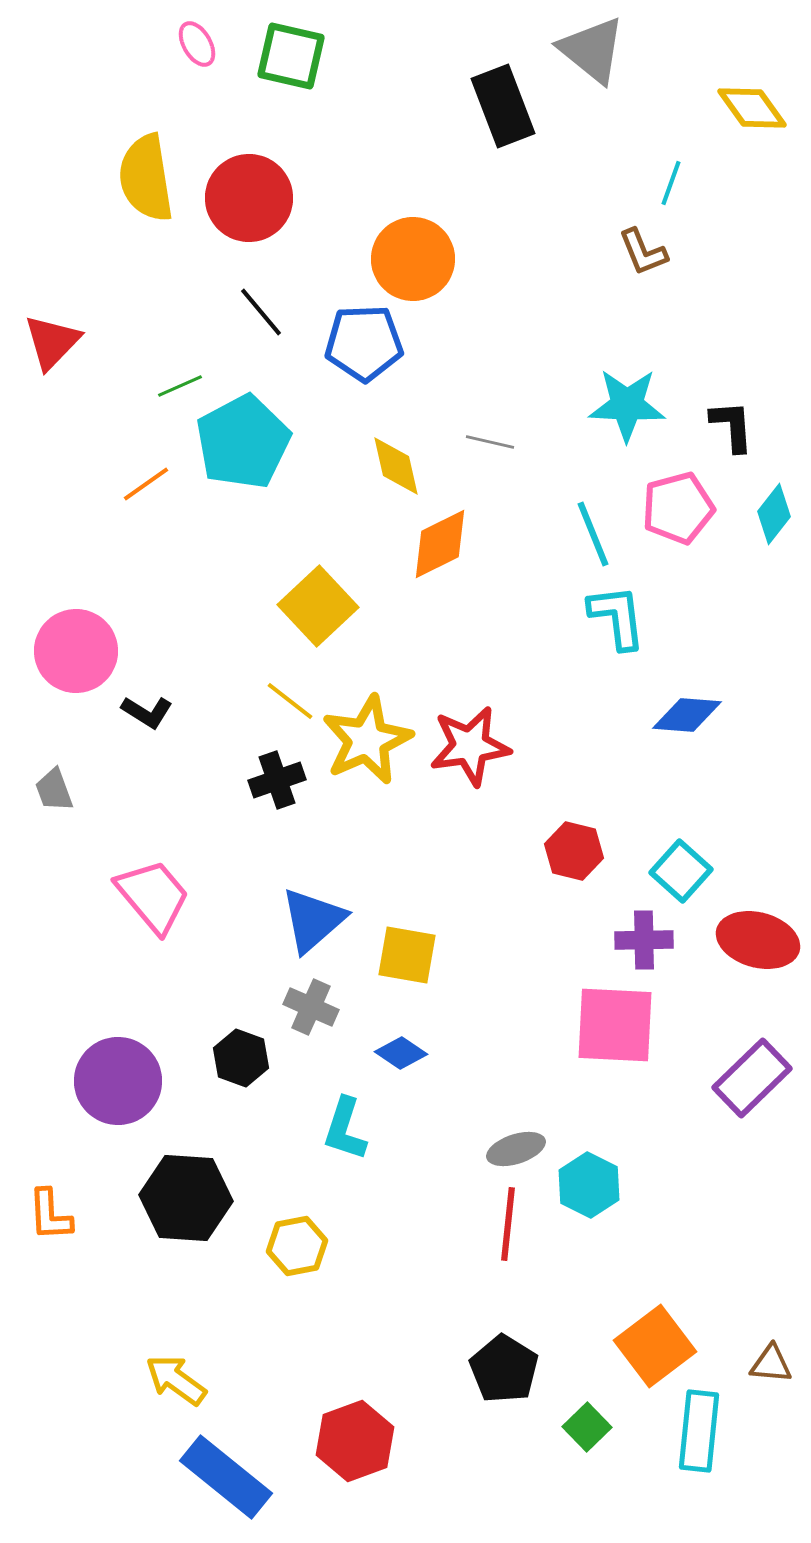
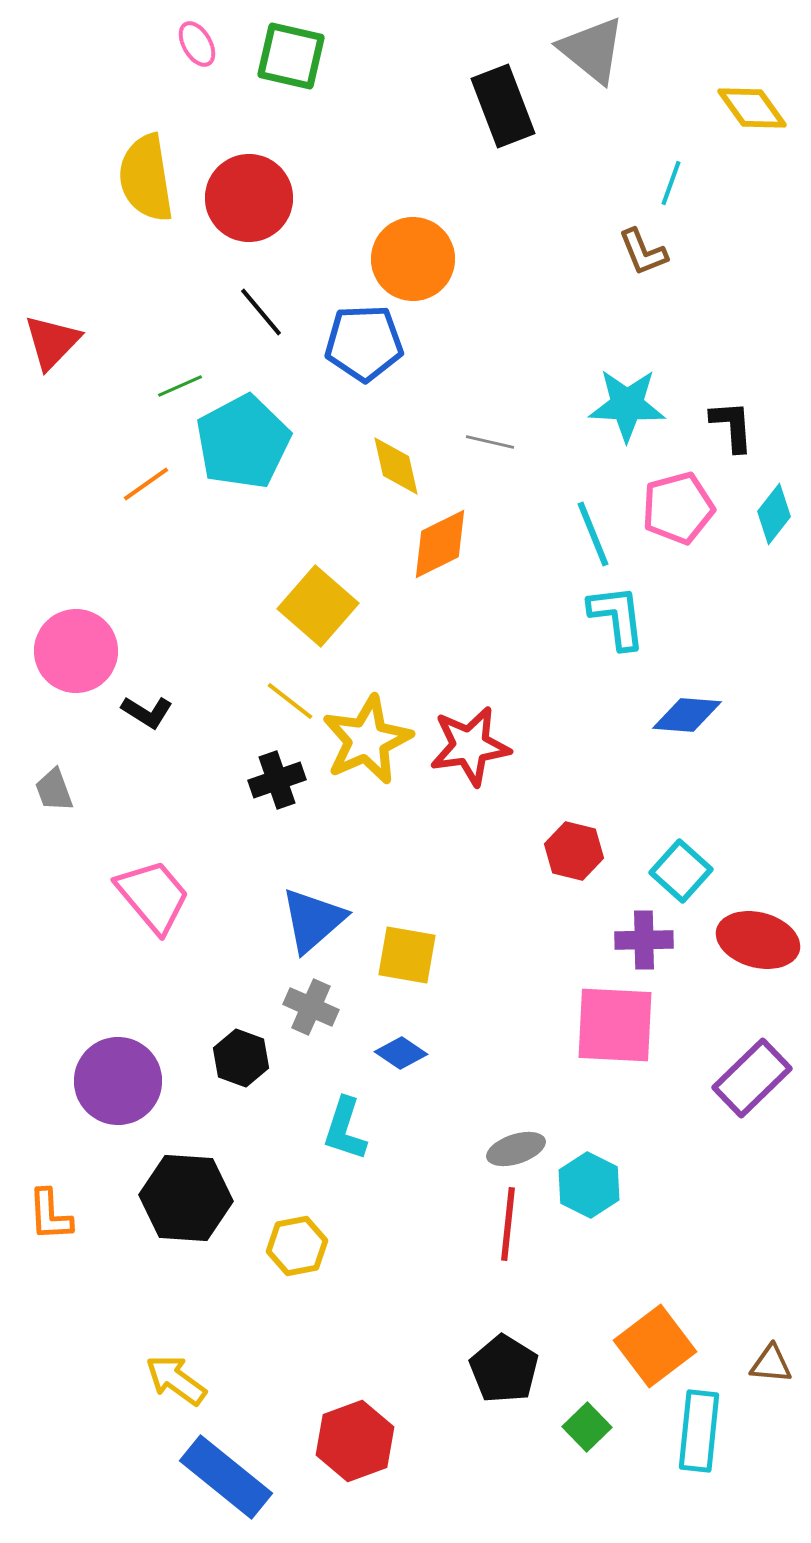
yellow square at (318, 606): rotated 6 degrees counterclockwise
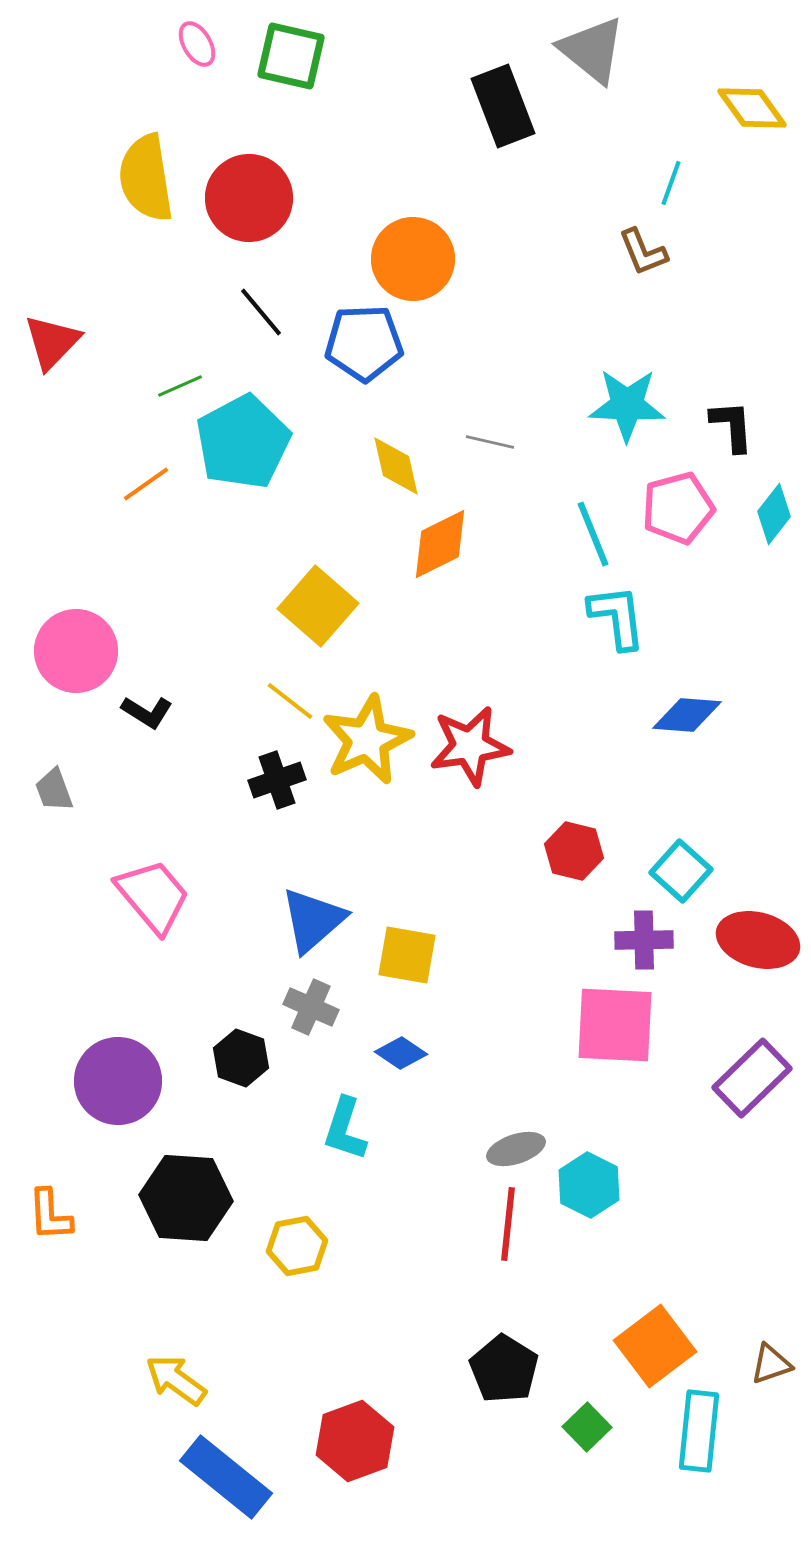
brown triangle at (771, 1364): rotated 24 degrees counterclockwise
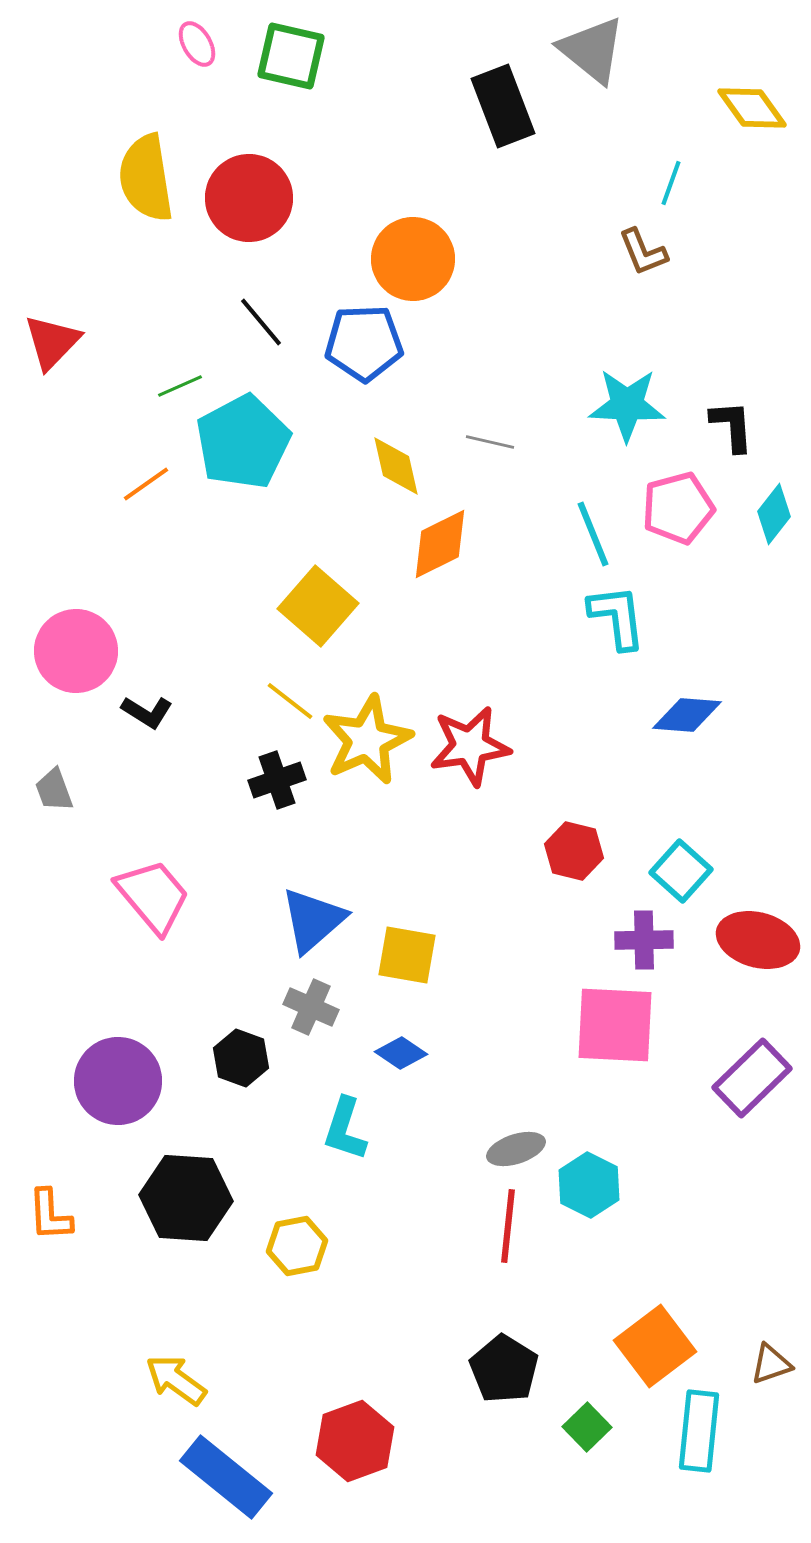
black line at (261, 312): moved 10 px down
red line at (508, 1224): moved 2 px down
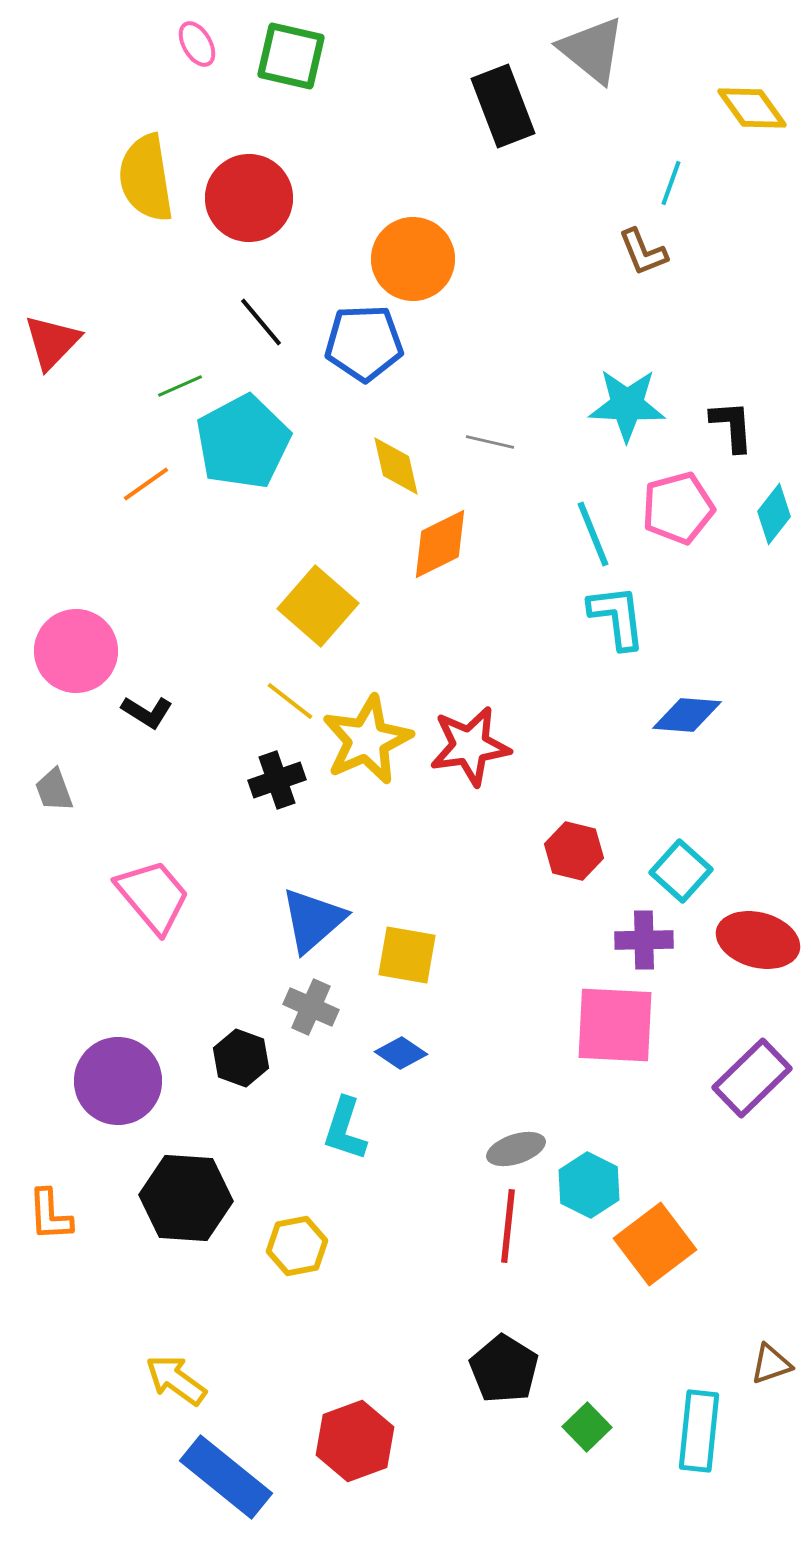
orange square at (655, 1346): moved 102 px up
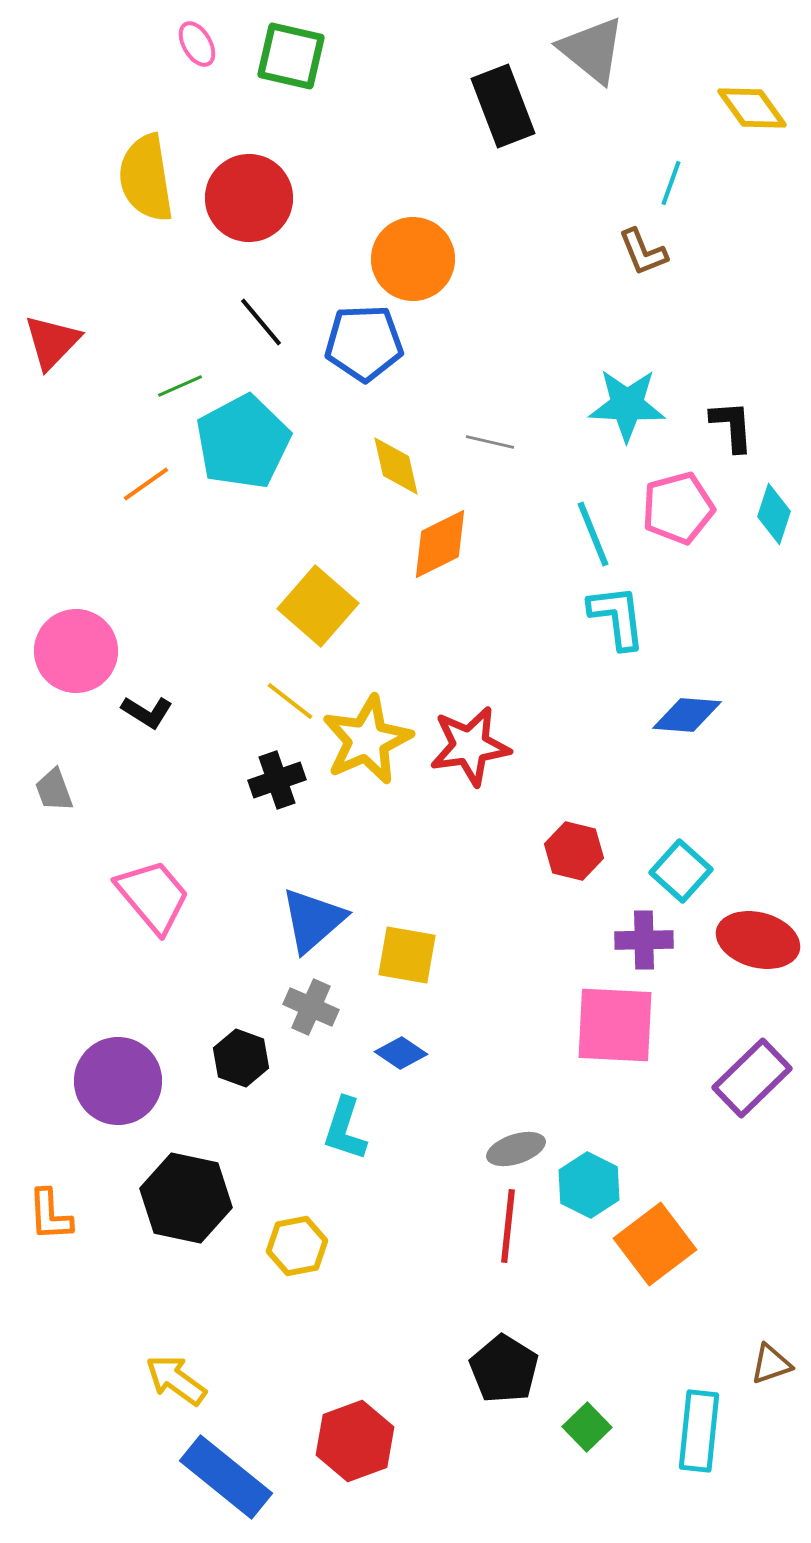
cyan diamond at (774, 514): rotated 20 degrees counterclockwise
black hexagon at (186, 1198): rotated 8 degrees clockwise
